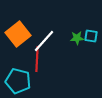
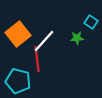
cyan square: moved 14 px up; rotated 24 degrees clockwise
red line: rotated 10 degrees counterclockwise
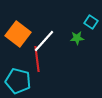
orange square: rotated 15 degrees counterclockwise
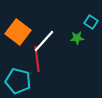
orange square: moved 2 px up
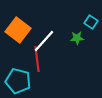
orange square: moved 2 px up
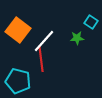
red line: moved 4 px right
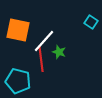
orange square: rotated 25 degrees counterclockwise
green star: moved 18 px left, 14 px down; rotated 24 degrees clockwise
